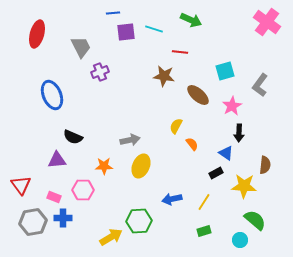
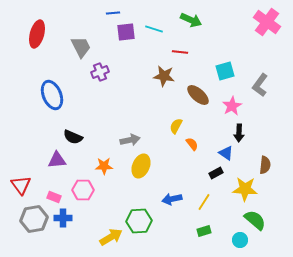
yellow star: moved 1 px right, 3 px down
gray hexagon: moved 1 px right, 3 px up
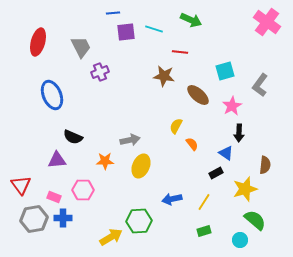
red ellipse: moved 1 px right, 8 px down
orange star: moved 1 px right, 5 px up
yellow star: rotated 20 degrees counterclockwise
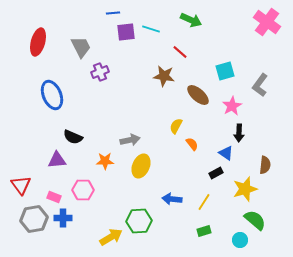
cyan line: moved 3 px left
red line: rotated 35 degrees clockwise
blue arrow: rotated 18 degrees clockwise
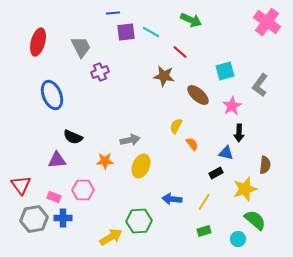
cyan line: moved 3 px down; rotated 12 degrees clockwise
blue triangle: rotated 21 degrees counterclockwise
cyan circle: moved 2 px left, 1 px up
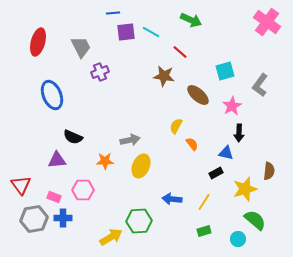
brown semicircle: moved 4 px right, 6 px down
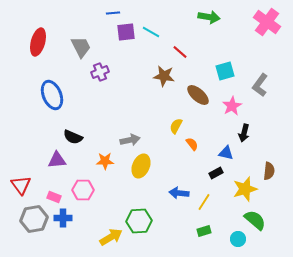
green arrow: moved 18 px right, 3 px up; rotated 15 degrees counterclockwise
black arrow: moved 5 px right; rotated 12 degrees clockwise
blue arrow: moved 7 px right, 6 px up
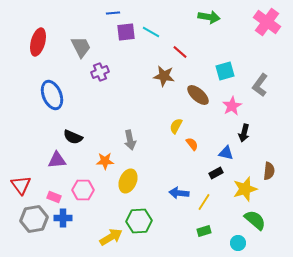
gray arrow: rotated 90 degrees clockwise
yellow ellipse: moved 13 px left, 15 px down
cyan circle: moved 4 px down
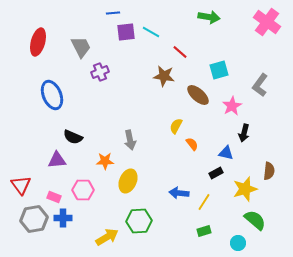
cyan square: moved 6 px left, 1 px up
yellow arrow: moved 4 px left
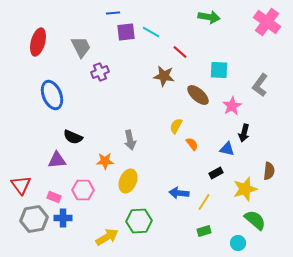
cyan square: rotated 18 degrees clockwise
blue triangle: moved 1 px right, 4 px up
